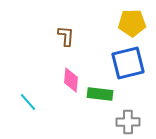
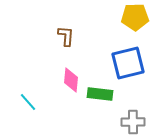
yellow pentagon: moved 3 px right, 6 px up
gray cross: moved 5 px right
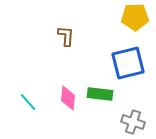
pink diamond: moved 3 px left, 18 px down
gray cross: rotated 20 degrees clockwise
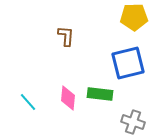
yellow pentagon: moved 1 px left
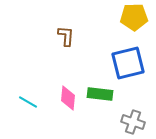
cyan line: rotated 18 degrees counterclockwise
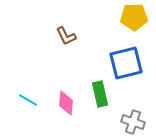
brown L-shape: rotated 150 degrees clockwise
blue square: moved 2 px left
green rectangle: rotated 70 degrees clockwise
pink diamond: moved 2 px left, 5 px down
cyan line: moved 2 px up
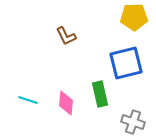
cyan line: rotated 12 degrees counterclockwise
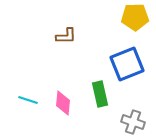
yellow pentagon: moved 1 px right
brown L-shape: rotated 65 degrees counterclockwise
blue square: moved 1 px right, 1 px down; rotated 8 degrees counterclockwise
pink diamond: moved 3 px left
